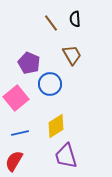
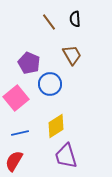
brown line: moved 2 px left, 1 px up
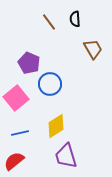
brown trapezoid: moved 21 px right, 6 px up
red semicircle: rotated 20 degrees clockwise
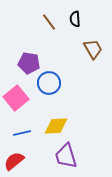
purple pentagon: rotated 15 degrees counterclockwise
blue circle: moved 1 px left, 1 px up
yellow diamond: rotated 30 degrees clockwise
blue line: moved 2 px right
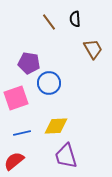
pink square: rotated 20 degrees clockwise
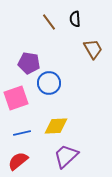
purple trapezoid: rotated 64 degrees clockwise
red semicircle: moved 4 px right
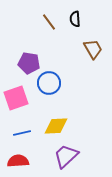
red semicircle: rotated 35 degrees clockwise
